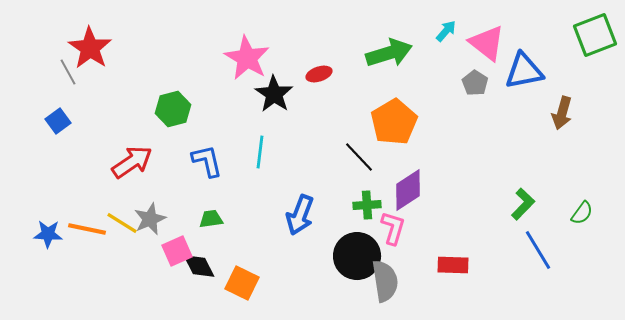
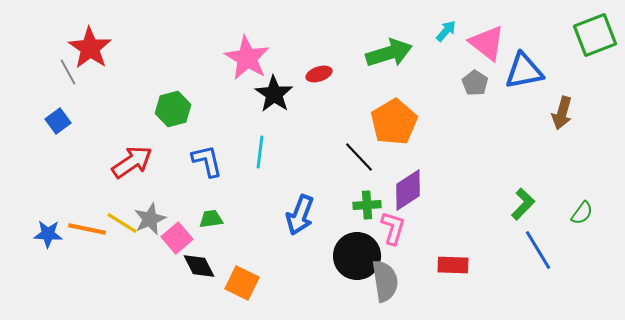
pink square: moved 13 px up; rotated 16 degrees counterclockwise
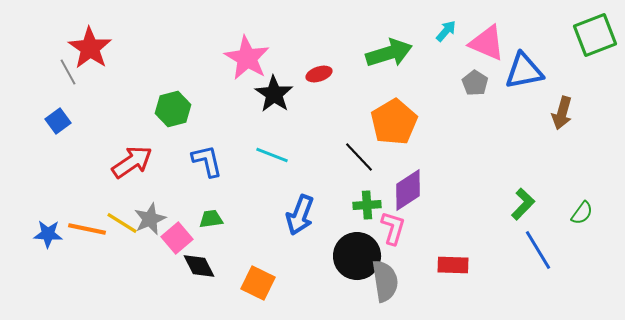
pink triangle: rotated 15 degrees counterclockwise
cyan line: moved 12 px right, 3 px down; rotated 76 degrees counterclockwise
orange square: moved 16 px right
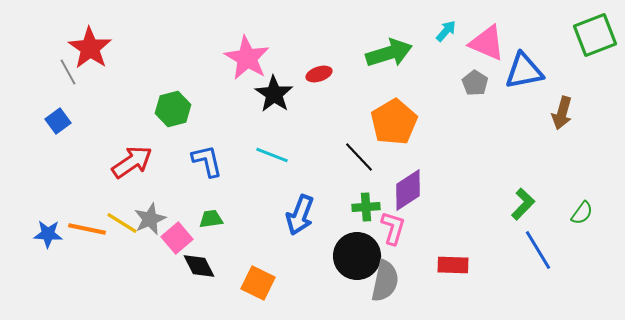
green cross: moved 1 px left, 2 px down
gray semicircle: rotated 21 degrees clockwise
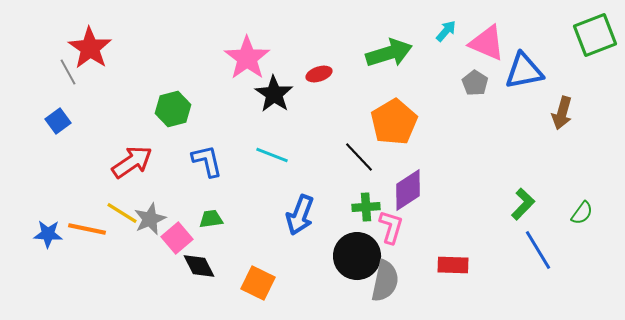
pink star: rotated 6 degrees clockwise
yellow line: moved 10 px up
pink L-shape: moved 2 px left, 1 px up
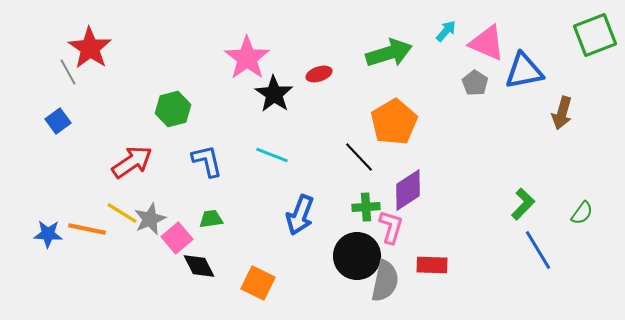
red rectangle: moved 21 px left
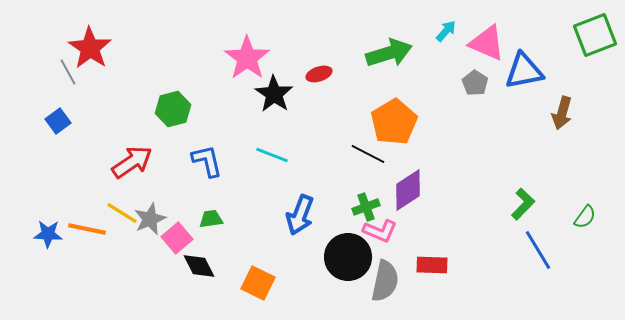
black line: moved 9 px right, 3 px up; rotated 20 degrees counterclockwise
green cross: rotated 16 degrees counterclockwise
green semicircle: moved 3 px right, 4 px down
pink L-shape: moved 11 px left, 4 px down; rotated 96 degrees clockwise
black circle: moved 9 px left, 1 px down
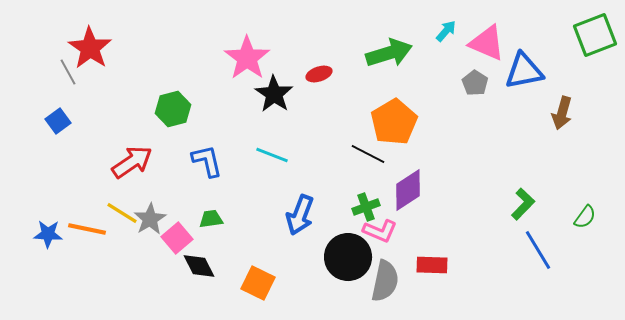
gray star: rotated 8 degrees counterclockwise
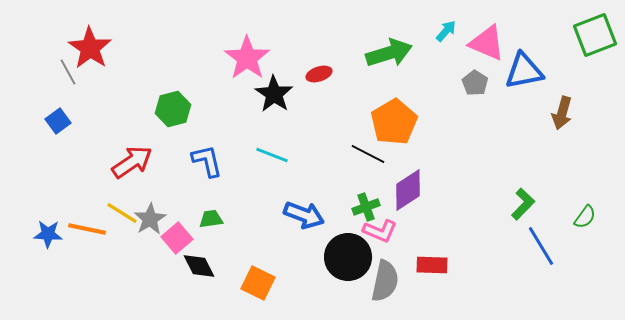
blue arrow: moved 4 px right; rotated 90 degrees counterclockwise
blue line: moved 3 px right, 4 px up
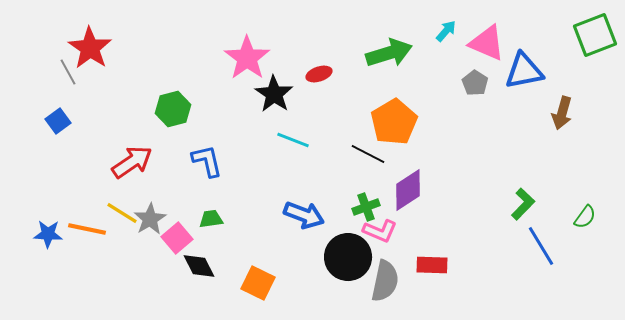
cyan line: moved 21 px right, 15 px up
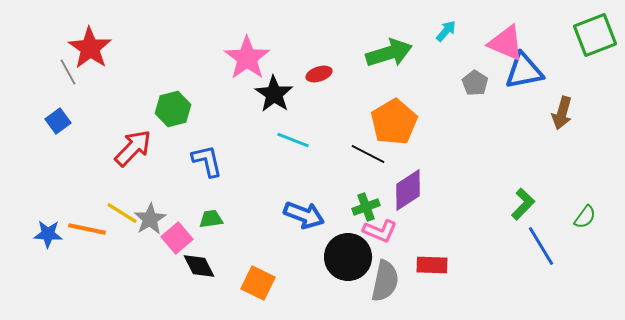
pink triangle: moved 19 px right
red arrow: moved 1 px right, 14 px up; rotated 12 degrees counterclockwise
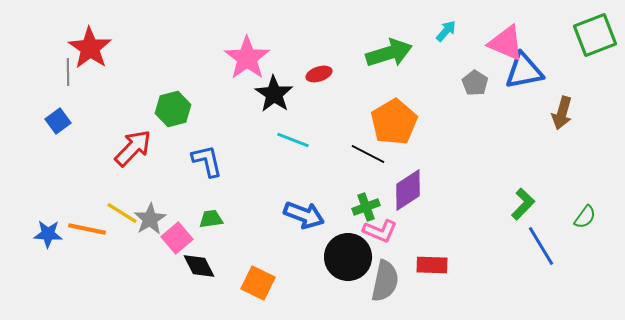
gray line: rotated 28 degrees clockwise
